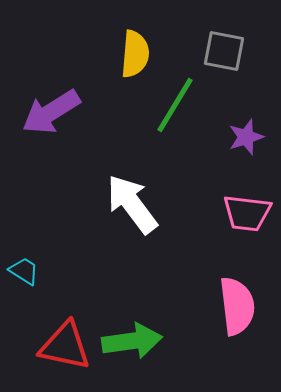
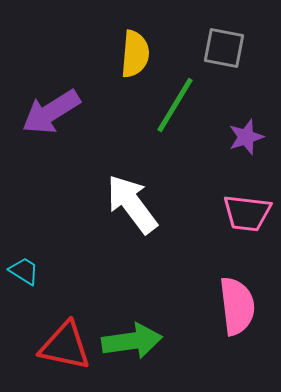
gray square: moved 3 px up
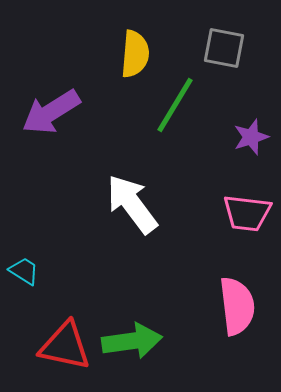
purple star: moved 5 px right
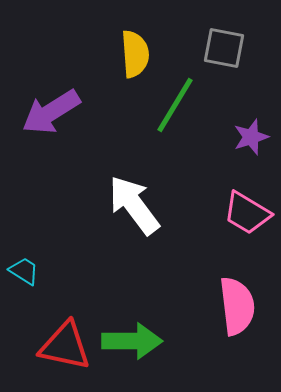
yellow semicircle: rotated 9 degrees counterclockwise
white arrow: moved 2 px right, 1 px down
pink trapezoid: rotated 24 degrees clockwise
green arrow: rotated 8 degrees clockwise
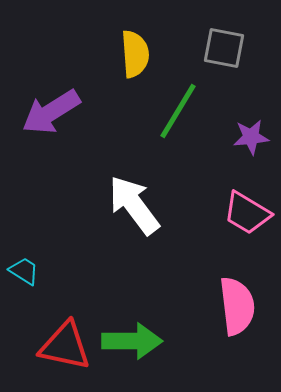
green line: moved 3 px right, 6 px down
purple star: rotated 12 degrees clockwise
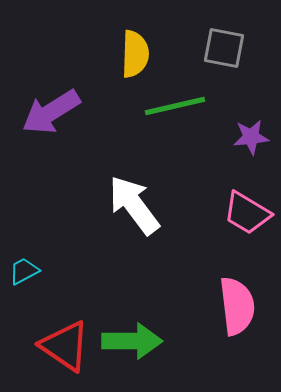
yellow semicircle: rotated 6 degrees clockwise
green line: moved 3 px left, 5 px up; rotated 46 degrees clockwise
cyan trapezoid: rotated 60 degrees counterclockwise
red triangle: rotated 22 degrees clockwise
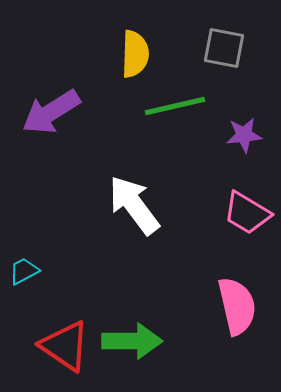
purple star: moved 7 px left, 2 px up
pink semicircle: rotated 6 degrees counterclockwise
